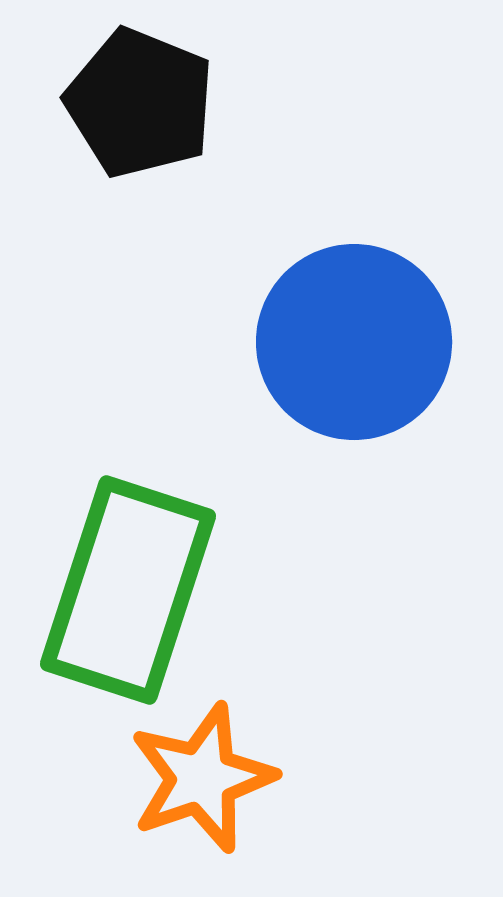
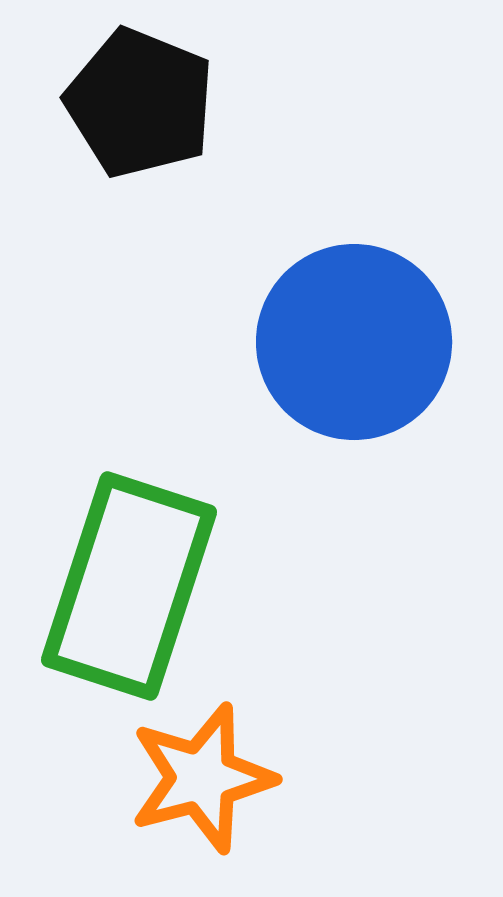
green rectangle: moved 1 px right, 4 px up
orange star: rotated 4 degrees clockwise
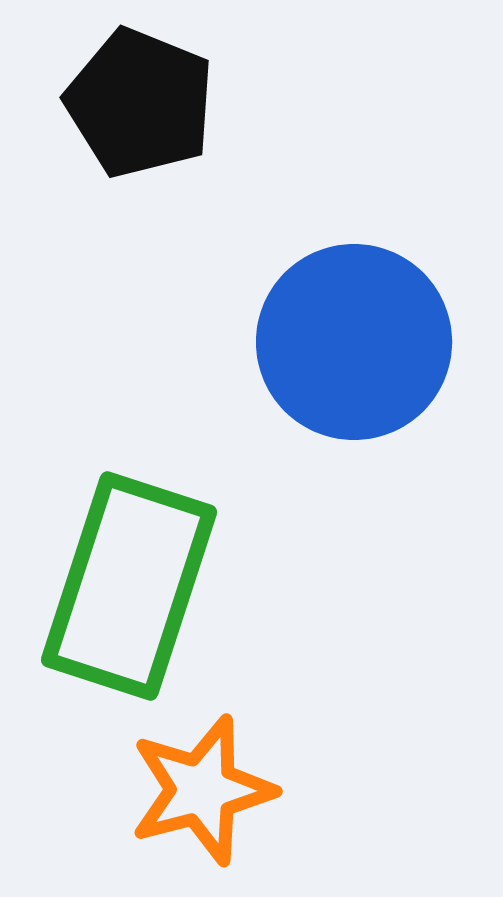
orange star: moved 12 px down
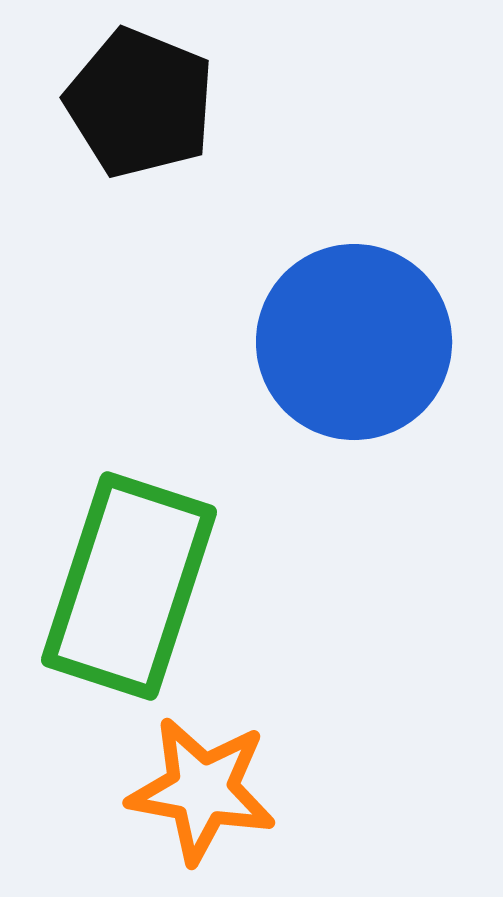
orange star: rotated 25 degrees clockwise
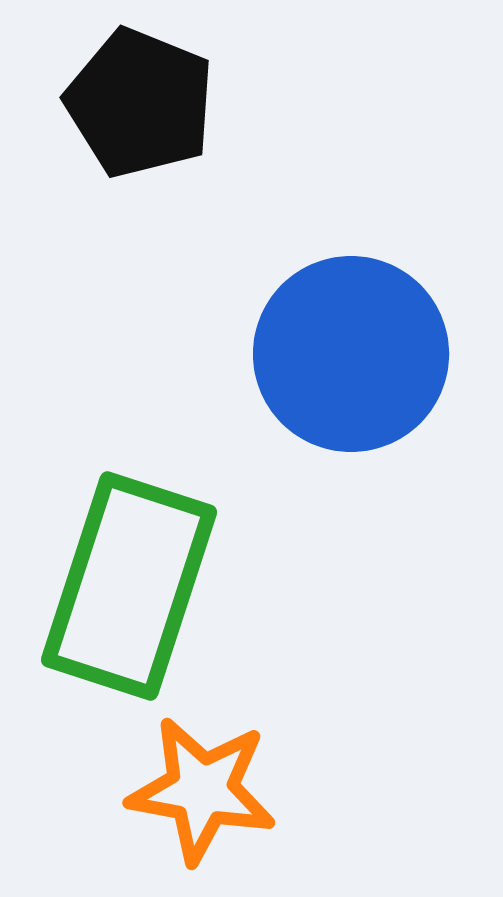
blue circle: moved 3 px left, 12 px down
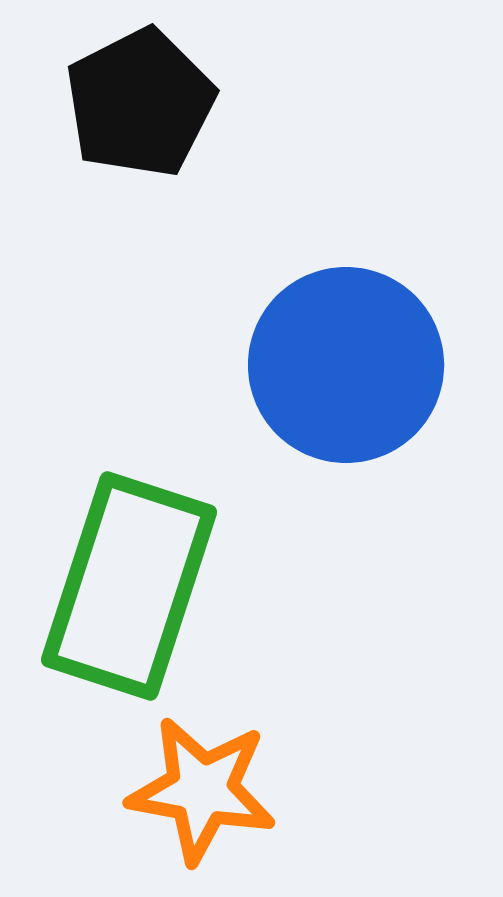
black pentagon: rotated 23 degrees clockwise
blue circle: moved 5 px left, 11 px down
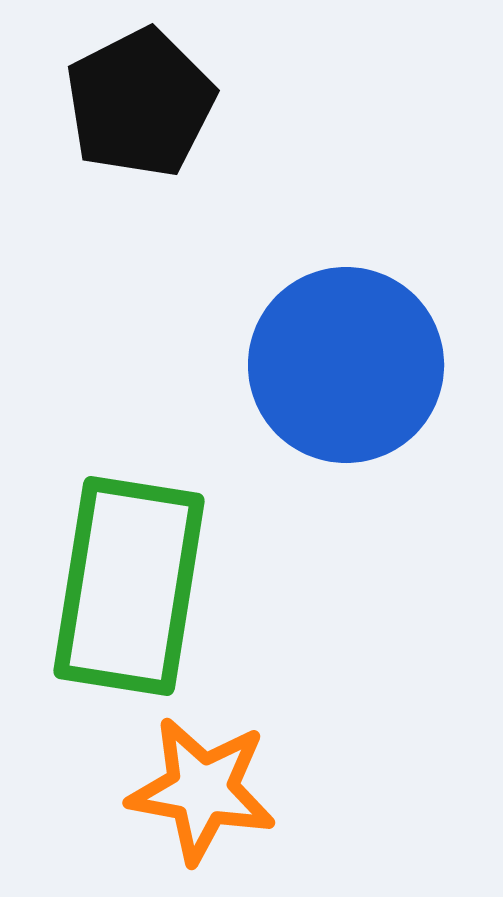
green rectangle: rotated 9 degrees counterclockwise
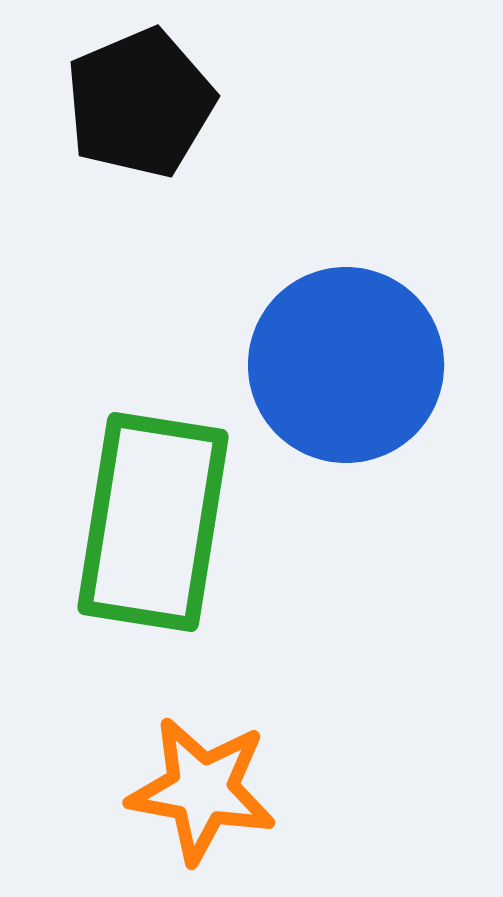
black pentagon: rotated 4 degrees clockwise
green rectangle: moved 24 px right, 64 px up
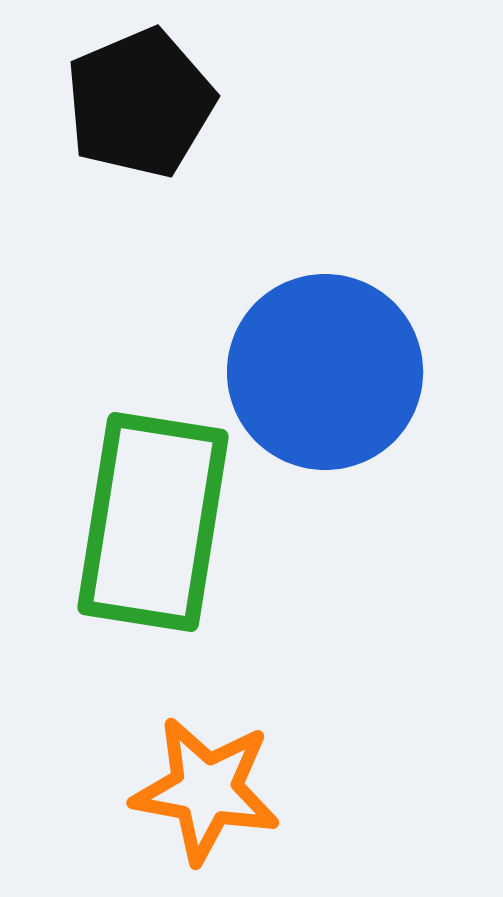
blue circle: moved 21 px left, 7 px down
orange star: moved 4 px right
